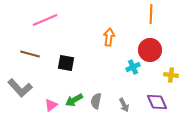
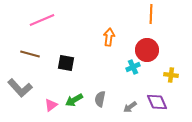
pink line: moved 3 px left
red circle: moved 3 px left
gray semicircle: moved 4 px right, 2 px up
gray arrow: moved 6 px right, 2 px down; rotated 80 degrees clockwise
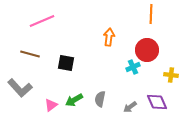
pink line: moved 1 px down
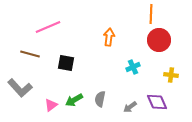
pink line: moved 6 px right, 6 px down
red circle: moved 12 px right, 10 px up
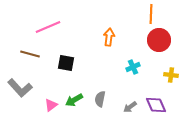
purple diamond: moved 1 px left, 3 px down
